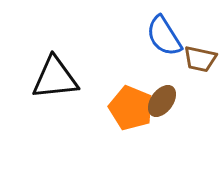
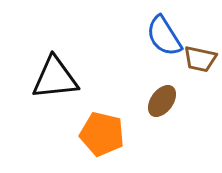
orange pentagon: moved 29 px left, 26 px down; rotated 9 degrees counterclockwise
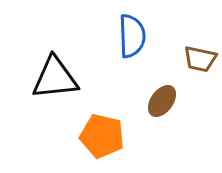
blue semicircle: moved 32 px left; rotated 150 degrees counterclockwise
orange pentagon: moved 2 px down
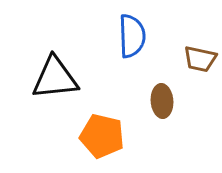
brown ellipse: rotated 40 degrees counterclockwise
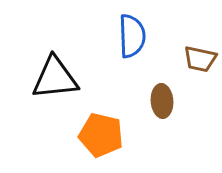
orange pentagon: moved 1 px left, 1 px up
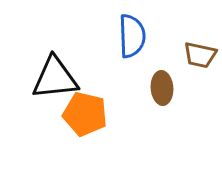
brown trapezoid: moved 4 px up
brown ellipse: moved 13 px up
orange pentagon: moved 16 px left, 21 px up
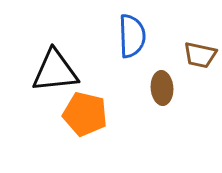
black triangle: moved 7 px up
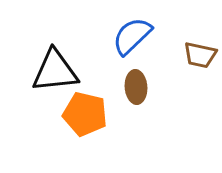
blue semicircle: rotated 132 degrees counterclockwise
brown ellipse: moved 26 px left, 1 px up
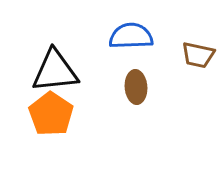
blue semicircle: moved 1 px left; rotated 42 degrees clockwise
brown trapezoid: moved 2 px left
orange pentagon: moved 34 px left; rotated 21 degrees clockwise
